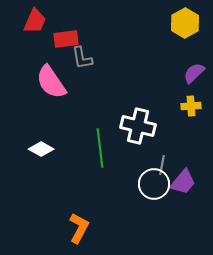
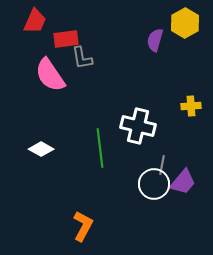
purple semicircle: moved 39 px left, 33 px up; rotated 30 degrees counterclockwise
pink semicircle: moved 1 px left, 7 px up
orange L-shape: moved 4 px right, 2 px up
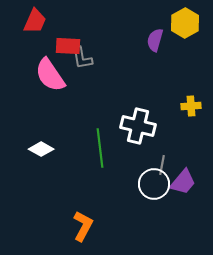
red rectangle: moved 2 px right, 7 px down; rotated 10 degrees clockwise
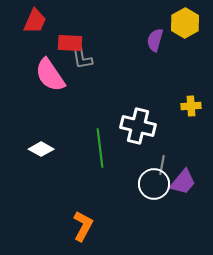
red rectangle: moved 2 px right, 3 px up
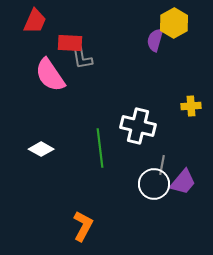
yellow hexagon: moved 11 px left
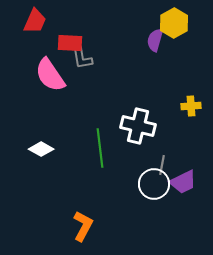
purple trapezoid: rotated 24 degrees clockwise
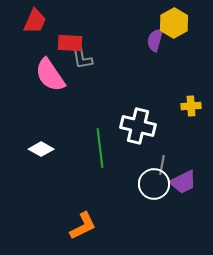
orange L-shape: rotated 36 degrees clockwise
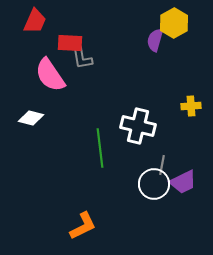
white diamond: moved 10 px left, 31 px up; rotated 15 degrees counterclockwise
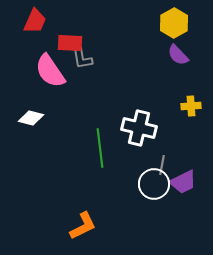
purple semicircle: moved 23 px right, 15 px down; rotated 60 degrees counterclockwise
pink semicircle: moved 4 px up
white cross: moved 1 px right, 2 px down
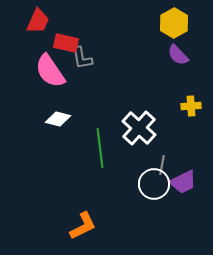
red trapezoid: moved 3 px right
red rectangle: moved 4 px left; rotated 10 degrees clockwise
white diamond: moved 27 px right, 1 px down
white cross: rotated 28 degrees clockwise
